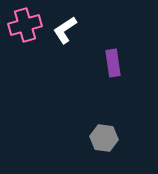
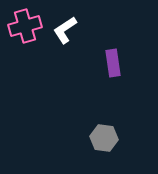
pink cross: moved 1 px down
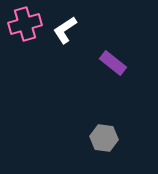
pink cross: moved 2 px up
purple rectangle: rotated 44 degrees counterclockwise
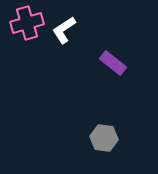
pink cross: moved 2 px right, 1 px up
white L-shape: moved 1 px left
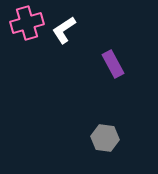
purple rectangle: moved 1 px down; rotated 24 degrees clockwise
gray hexagon: moved 1 px right
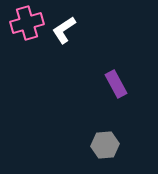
purple rectangle: moved 3 px right, 20 px down
gray hexagon: moved 7 px down; rotated 12 degrees counterclockwise
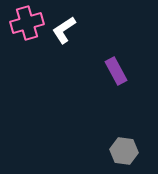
purple rectangle: moved 13 px up
gray hexagon: moved 19 px right, 6 px down; rotated 12 degrees clockwise
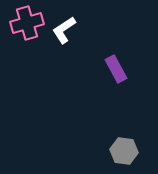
purple rectangle: moved 2 px up
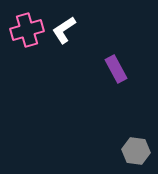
pink cross: moved 7 px down
gray hexagon: moved 12 px right
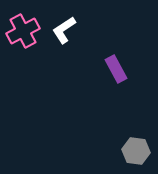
pink cross: moved 4 px left, 1 px down; rotated 12 degrees counterclockwise
